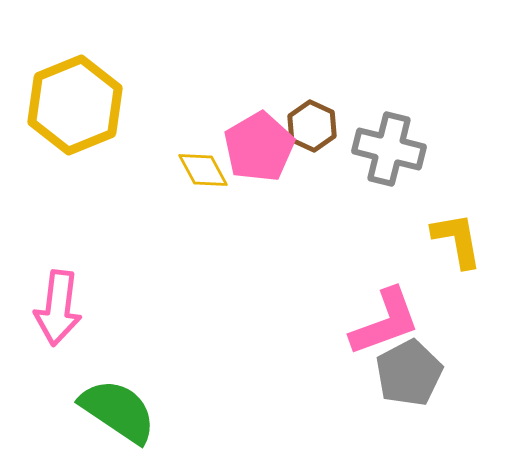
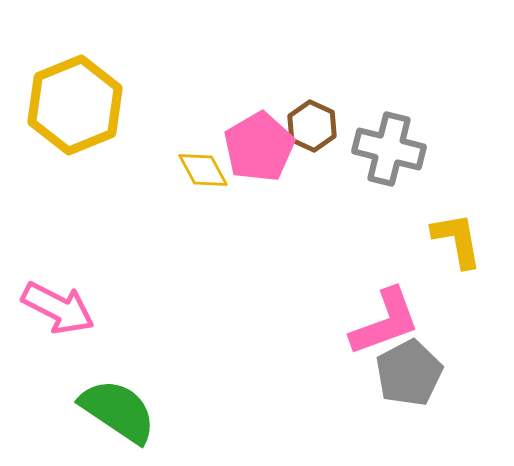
pink arrow: rotated 70 degrees counterclockwise
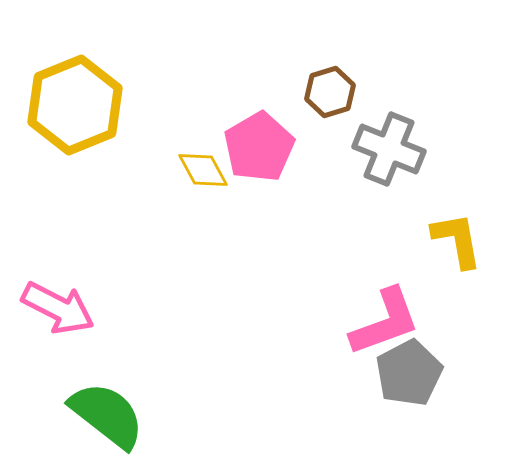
brown hexagon: moved 18 px right, 34 px up; rotated 18 degrees clockwise
gray cross: rotated 8 degrees clockwise
green semicircle: moved 11 px left, 4 px down; rotated 4 degrees clockwise
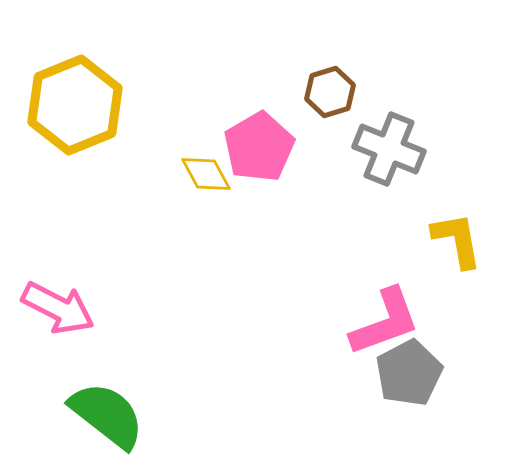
yellow diamond: moved 3 px right, 4 px down
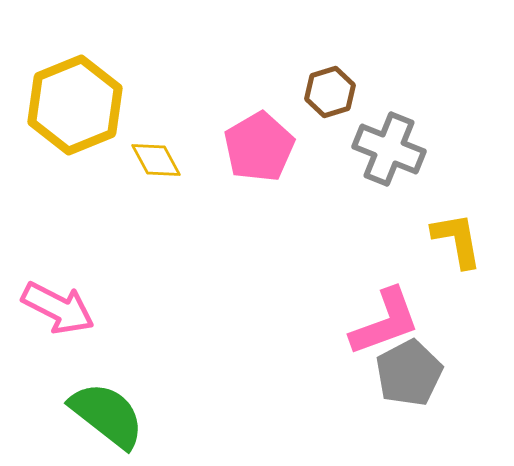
yellow diamond: moved 50 px left, 14 px up
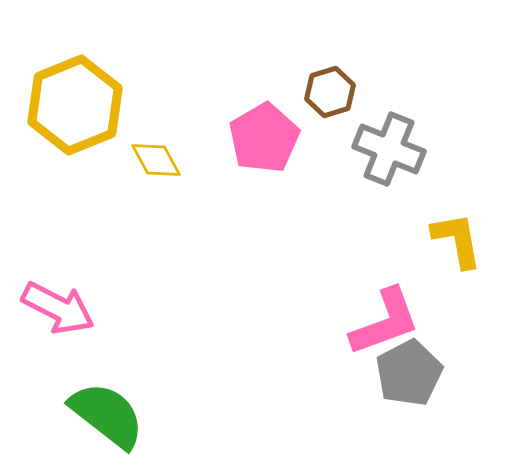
pink pentagon: moved 5 px right, 9 px up
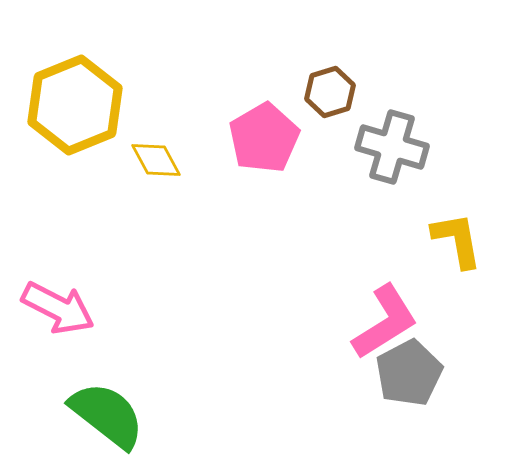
gray cross: moved 3 px right, 2 px up; rotated 6 degrees counterclockwise
pink L-shape: rotated 12 degrees counterclockwise
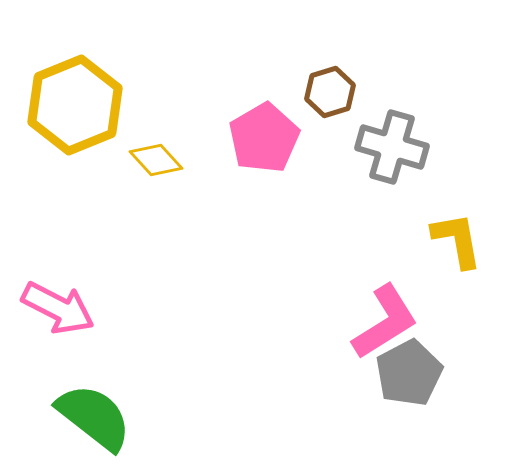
yellow diamond: rotated 14 degrees counterclockwise
green semicircle: moved 13 px left, 2 px down
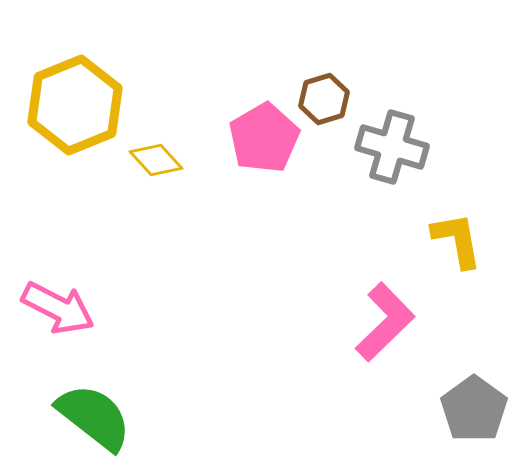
brown hexagon: moved 6 px left, 7 px down
pink L-shape: rotated 12 degrees counterclockwise
gray pentagon: moved 65 px right, 36 px down; rotated 8 degrees counterclockwise
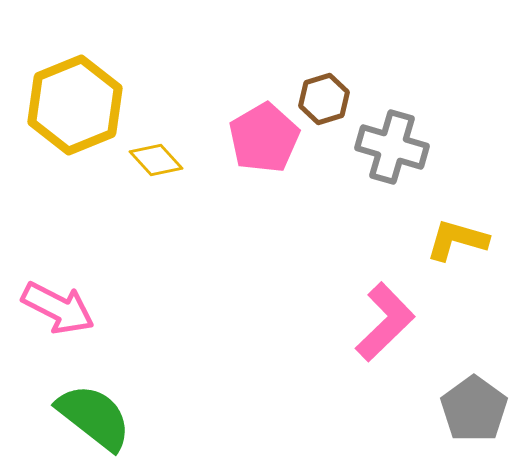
yellow L-shape: rotated 64 degrees counterclockwise
